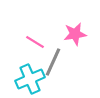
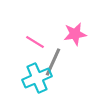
cyan cross: moved 7 px right, 1 px up
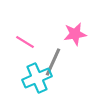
pink line: moved 10 px left
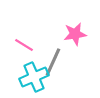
pink line: moved 1 px left, 3 px down
cyan cross: moved 3 px left, 1 px up
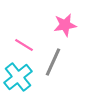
pink star: moved 10 px left, 9 px up
cyan cross: moved 16 px left; rotated 16 degrees counterclockwise
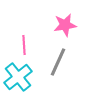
pink line: rotated 54 degrees clockwise
gray line: moved 5 px right
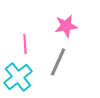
pink star: moved 1 px right, 1 px down
pink line: moved 1 px right, 1 px up
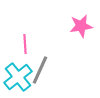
pink star: moved 15 px right
gray line: moved 18 px left, 8 px down
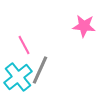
pink star: moved 3 px right; rotated 15 degrees clockwise
pink line: moved 1 px left, 1 px down; rotated 24 degrees counterclockwise
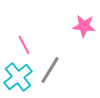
gray line: moved 10 px right; rotated 8 degrees clockwise
